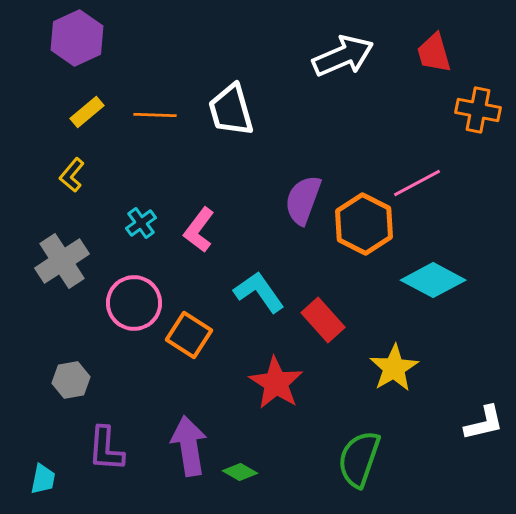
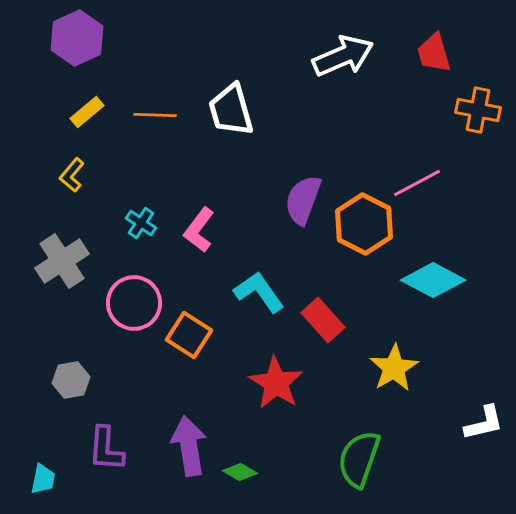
cyan cross: rotated 20 degrees counterclockwise
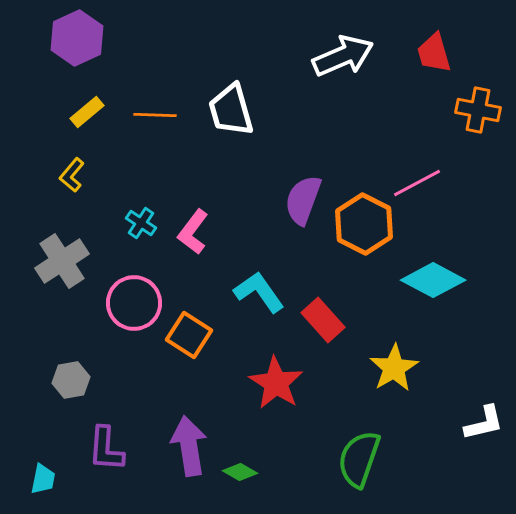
pink L-shape: moved 6 px left, 2 px down
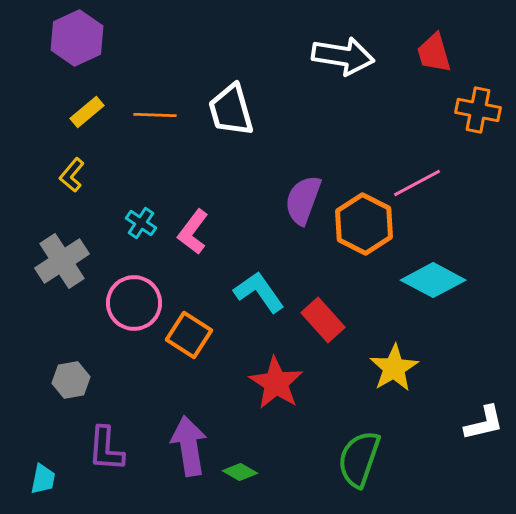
white arrow: rotated 32 degrees clockwise
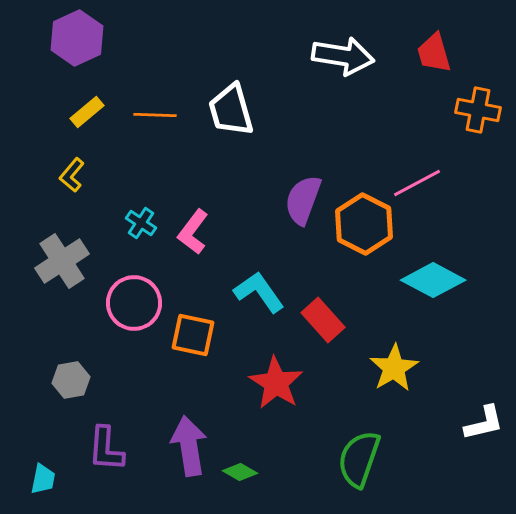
orange square: moved 4 px right; rotated 21 degrees counterclockwise
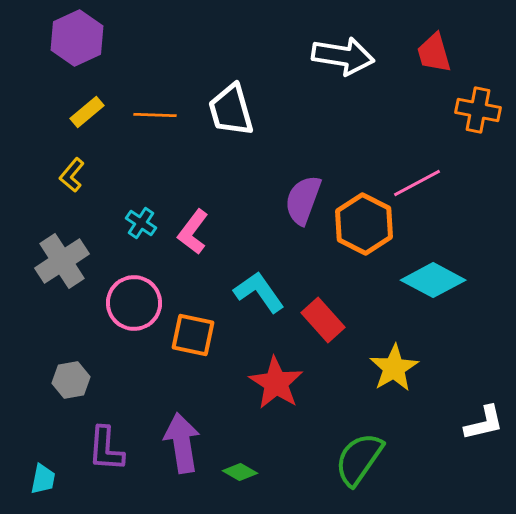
purple arrow: moved 7 px left, 3 px up
green semicircle: rotated 16 degrees clockwise
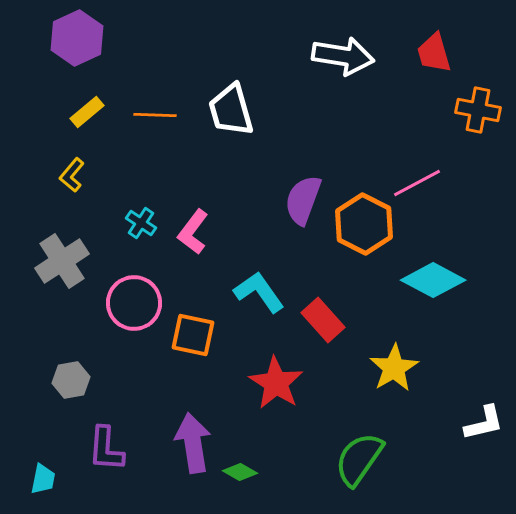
purple arrow: moved 11 px right
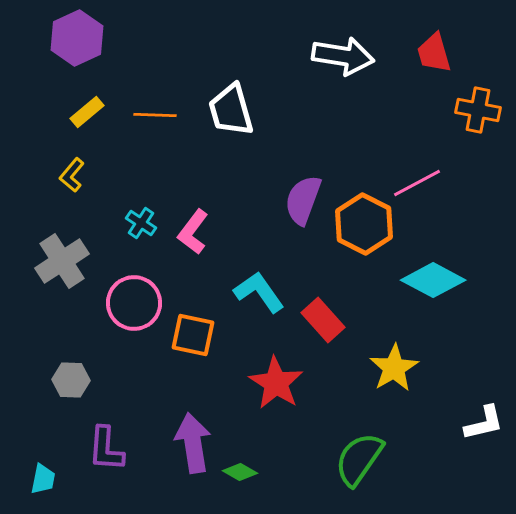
gray hexagon: rotated 12 degrees clockwise
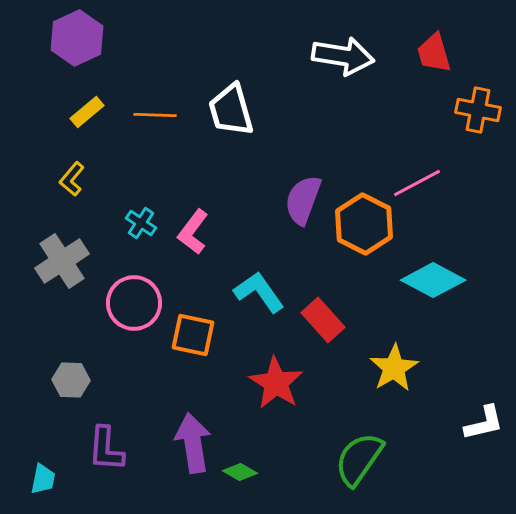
yellow L-shape: moved 4 px down
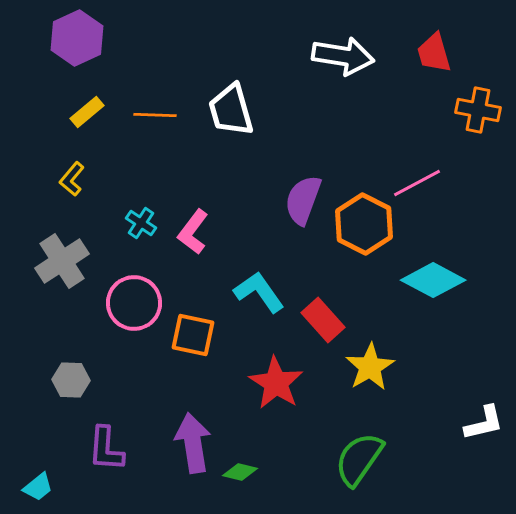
yellow star: moved 24 px left, 1 px up
green diamond: rotated 16 degrees counterclockwise
cyan trapezoid: moved 5 px left, 8 px down; rotated 40 degrees clockwise
